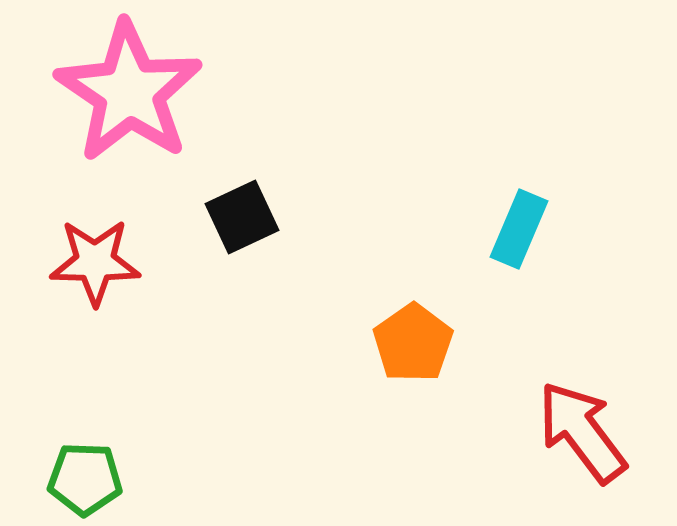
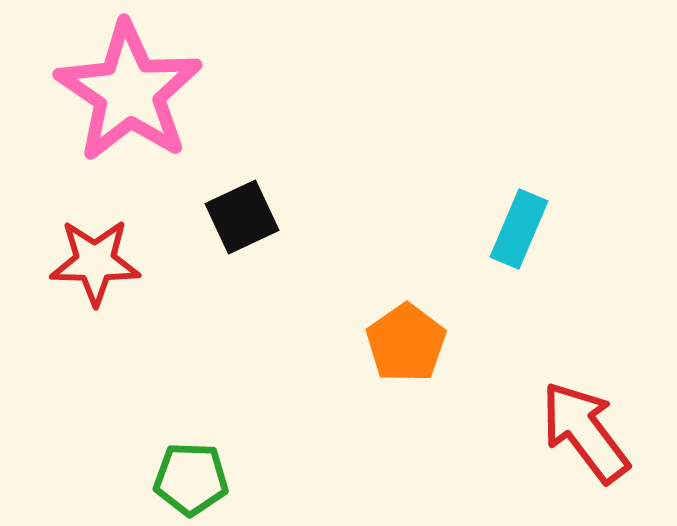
orange pentagon: moved 7 px left
red arrow: moved 3 px right
green pentagon: moved 106 px right
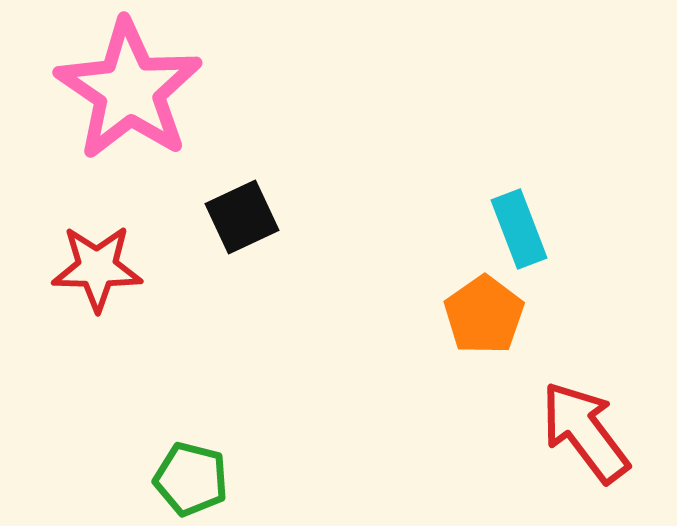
pink star: moved 2 px up
cyan rectangle: rotated 44 degrees counterclockwise
red star: moved 2 px right, 6 px down
orange pentagon: moved 78 px right, 28 px up
green pentagon: rotated 12 degrees clockwise
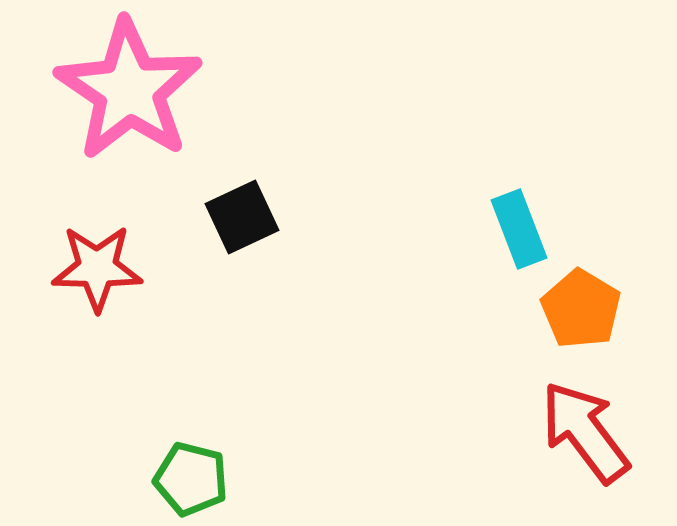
orange pentagon: moved 97 px right, 6 px up; rotated 6 degrees counterclockwise
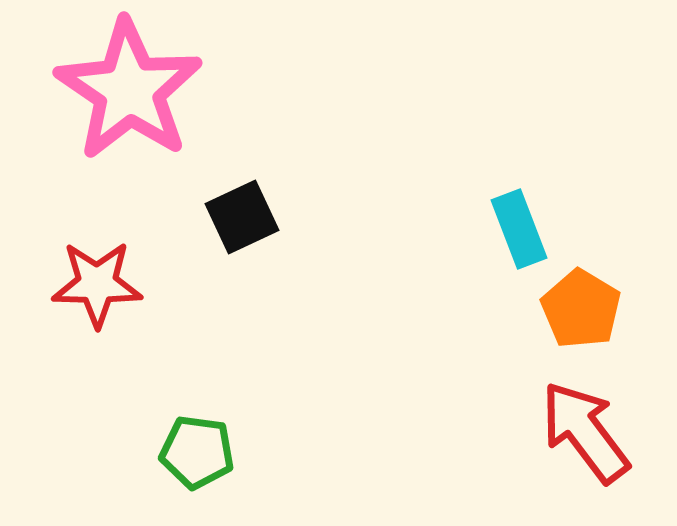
red star: moved 16 px down
green pentagon: moved 6 px right, 27 px up; rotated 6 degrees counterclockwise
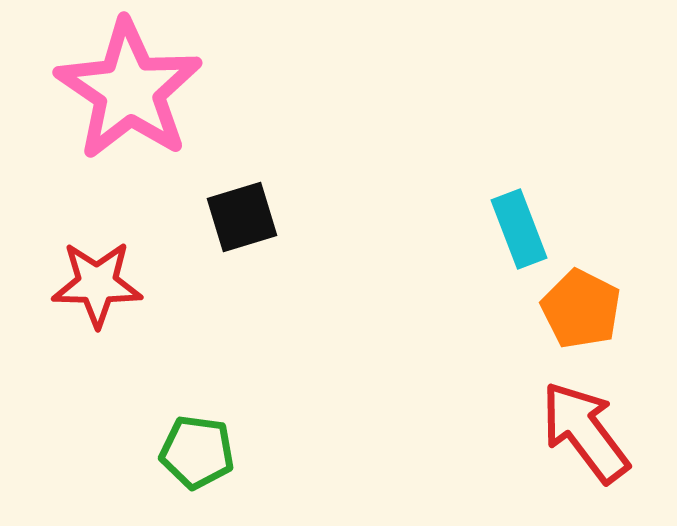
black square: rotated 8 degrees clockwise
orange pentagon: rotated 4 degrees counterclockwise
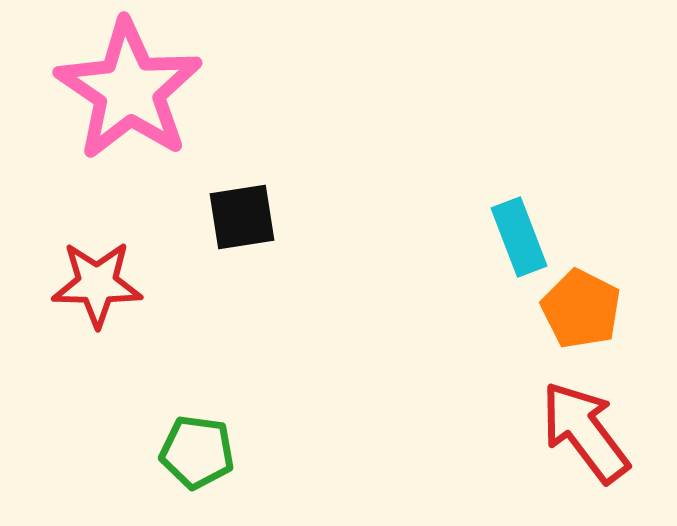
black square: rotated 8 degrees clockwise
cyan rectangle: moved 8 px down
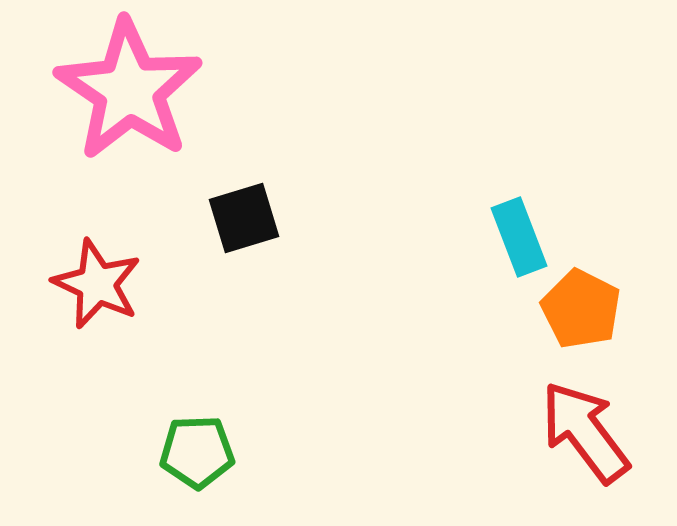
black square: moved 2 px right, 1 px down; rotated 8 degrees counterclockwise
red star: rotated 24 degrees clockwise
green pentagon: rotated 10 degrees counterclockwise
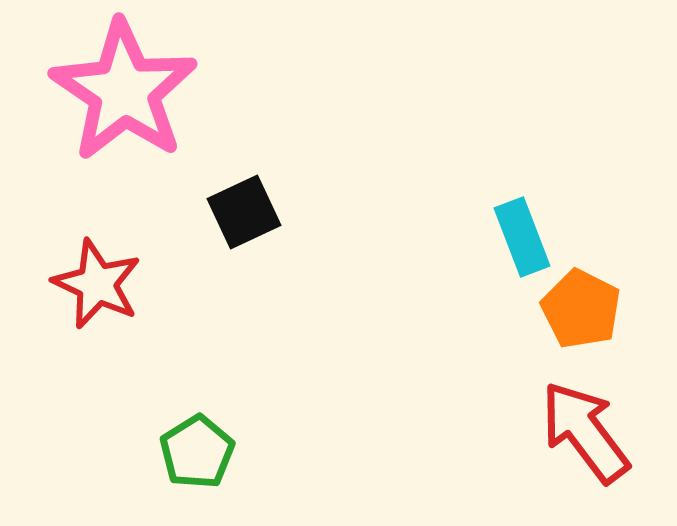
pink star: moved 5 px left, 1 px down
black square: moved 6 px up; rotated 8 degrees counterclockwise
cyan rectangle: moved 3 px right
green pentagon: rotated 30 degrees counterclockwise
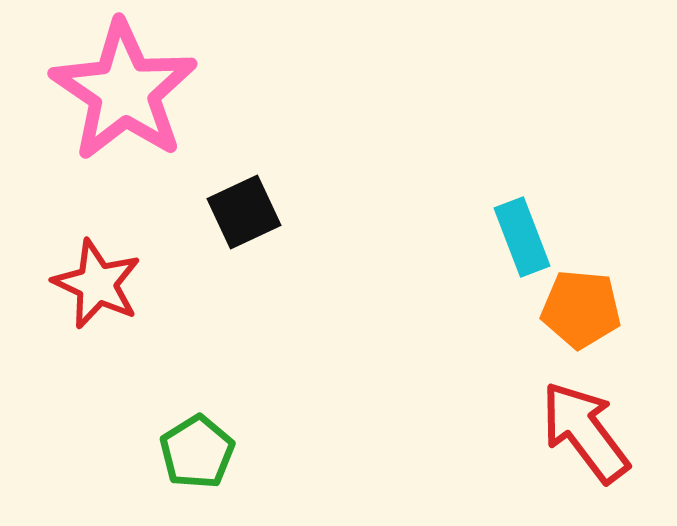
orange pentagon: rotated 22 degrees counterclockwise
